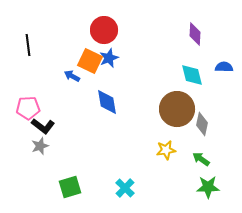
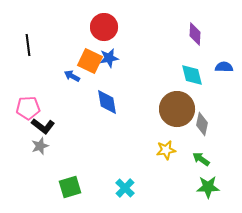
red circle: moved 3 px up
blue star: rotated 12 degrees clockwise
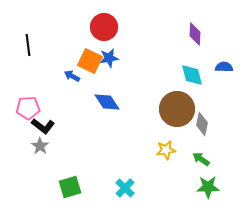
blue diamond: rotated 24 degrees counterclockwise
gray star: rotated 18 degrees counterclockwise
